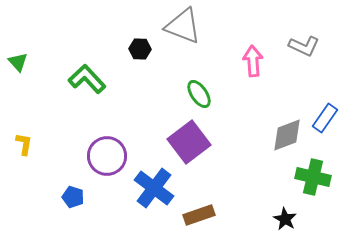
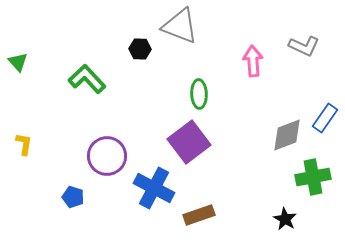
gray triangle: moved 3 px left
green ellipse: rotated 32 degrees clockwise
green cross: rotated 24 degrees counterclockwise
blue cross: rotated 9 degrees counterclockwise
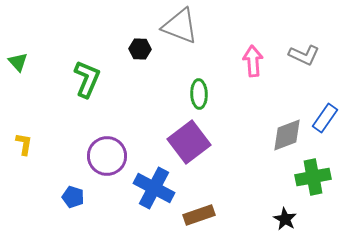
gray L-shape: moved 9 px down
green L-shape: rotated 66 degrees clockwise
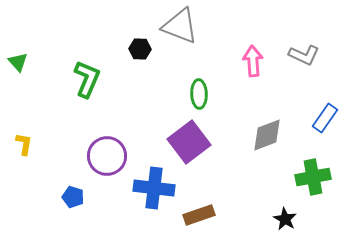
gray diamond: moved 20 px left
blue cross: rotated 21 degrees counterclockwise
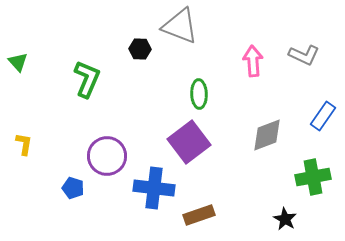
blue rectangle: moved 2 px left, 2 px up
blue pentagon: moved 9 px up
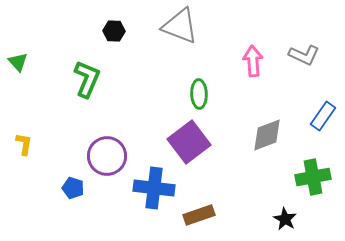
black hexagon: moved 26 px left, 18 px up
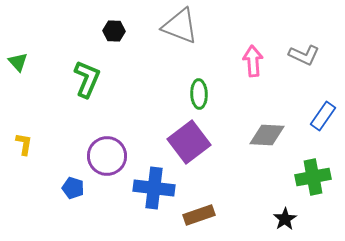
gray diamond: rotated 24 degrees clockwise
black star: rotated 10 degrees clockwise
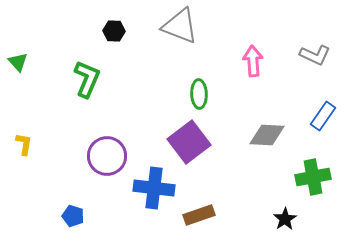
gray L-shape: moved 11 px right
blue pentagon: moved 28 px down
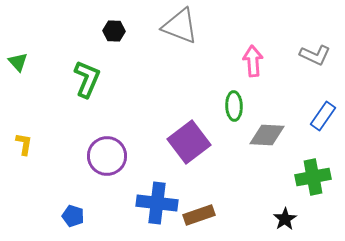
green ellipse: moved 35 px right, 12 px down
blue cross: moved 3 px right, 15 px down
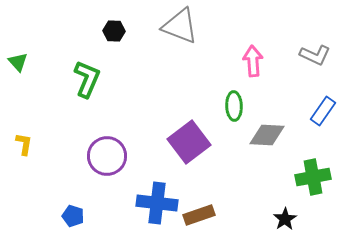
blue rectangle: moved 5 px up
